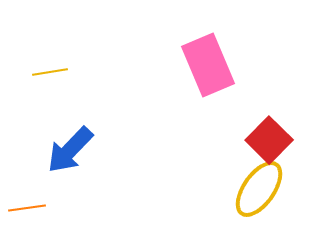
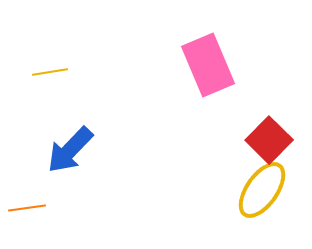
yellow ellipse: moved 3 px right, 1 px down
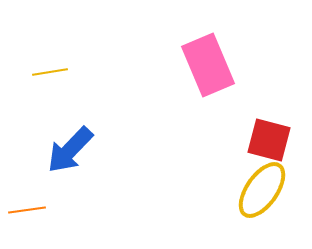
red square: rotated 30 degrees counterclockwise
orange line: moved 2 px down
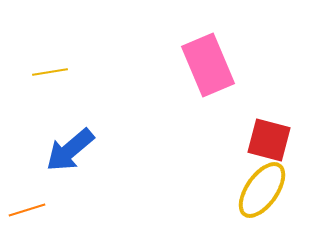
blue arrow: rotated 6 degrees clockwise
orange line: rotated 9 degrees counterclockwise
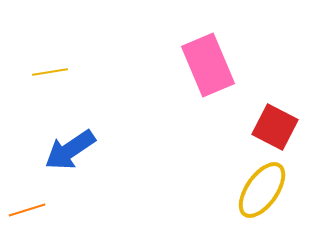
red square: moved 6 px right, 13 px up; rotated 12 degrees clockwise
blue arrow: rotated 6 degrees clockwise
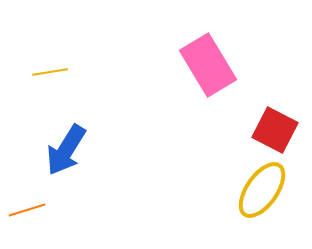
pink rectangle: rotated 8 degrees counterclockwise
red square: moved 3 px down
blue arrow: moved 4 px left; rotated 24 degrees counterclockwise
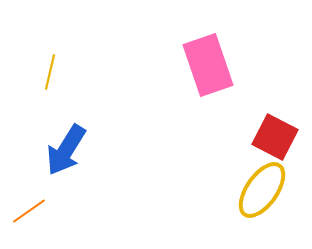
pink rectangle: rotated 12 degrees clockwise
yellow line: rotated 68 degrees counterclockwise
red square: moved 7 px down
orange line: moved 2 px right, 1 px down; rotated 18 degrees counterclockwise
